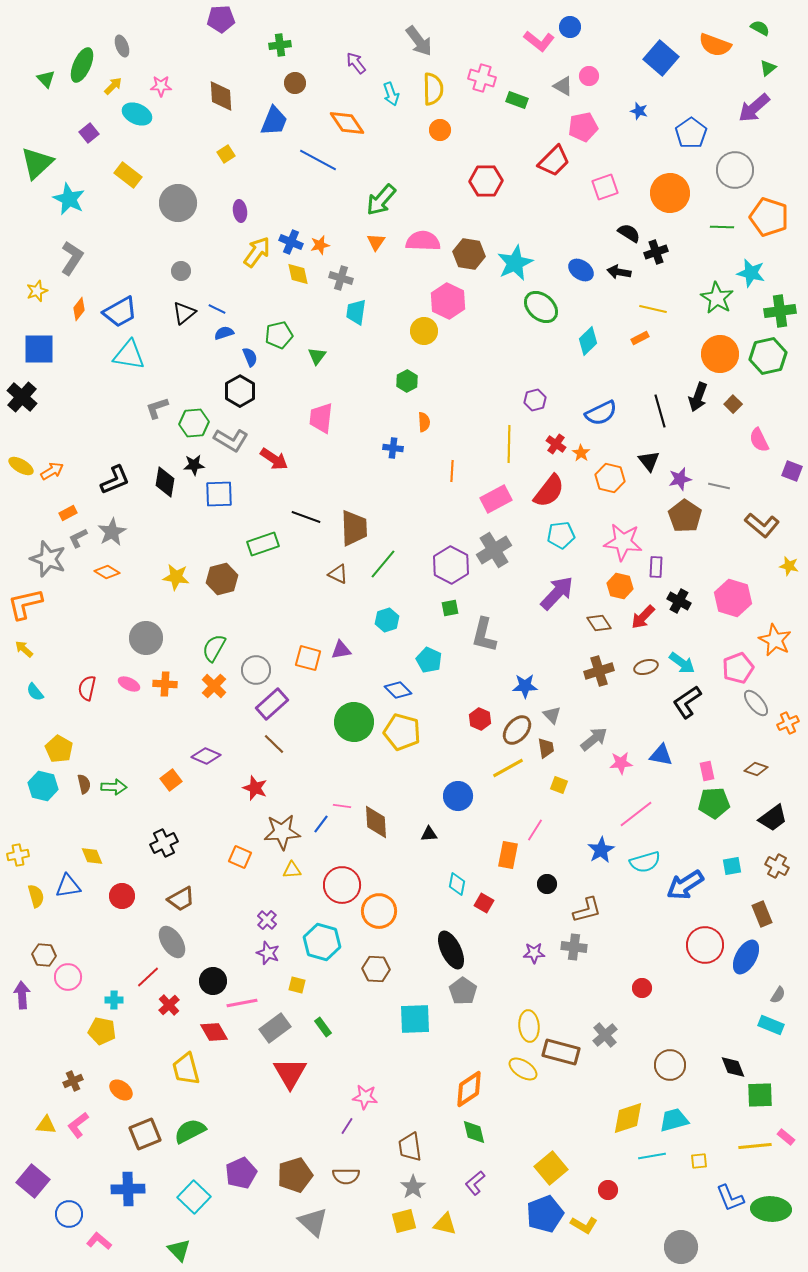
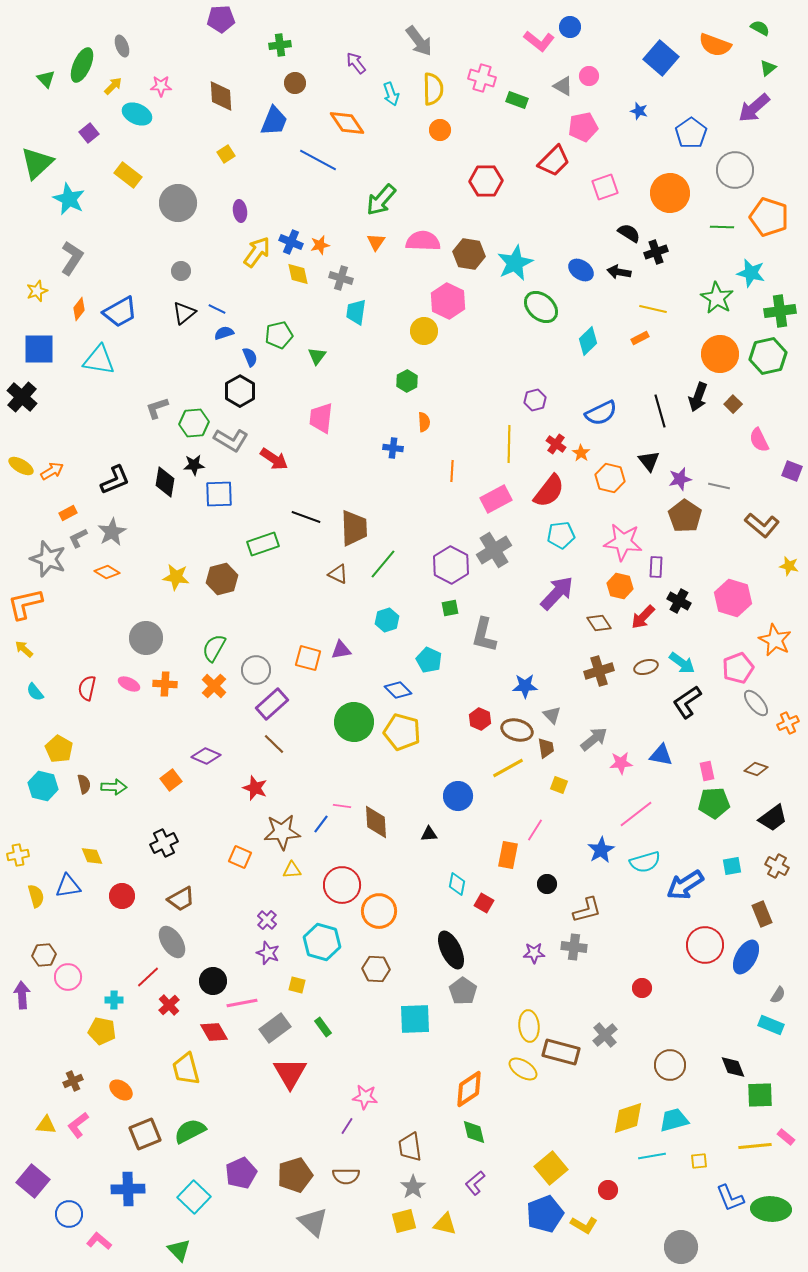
cyan triangle at (129, 355): moved 30 px left, 5 px down
brown ellipse at (517, 730): rotated 64 degrees clockwise
brown hexagon at (44, 955): rotated 10 degrees counterclockwise
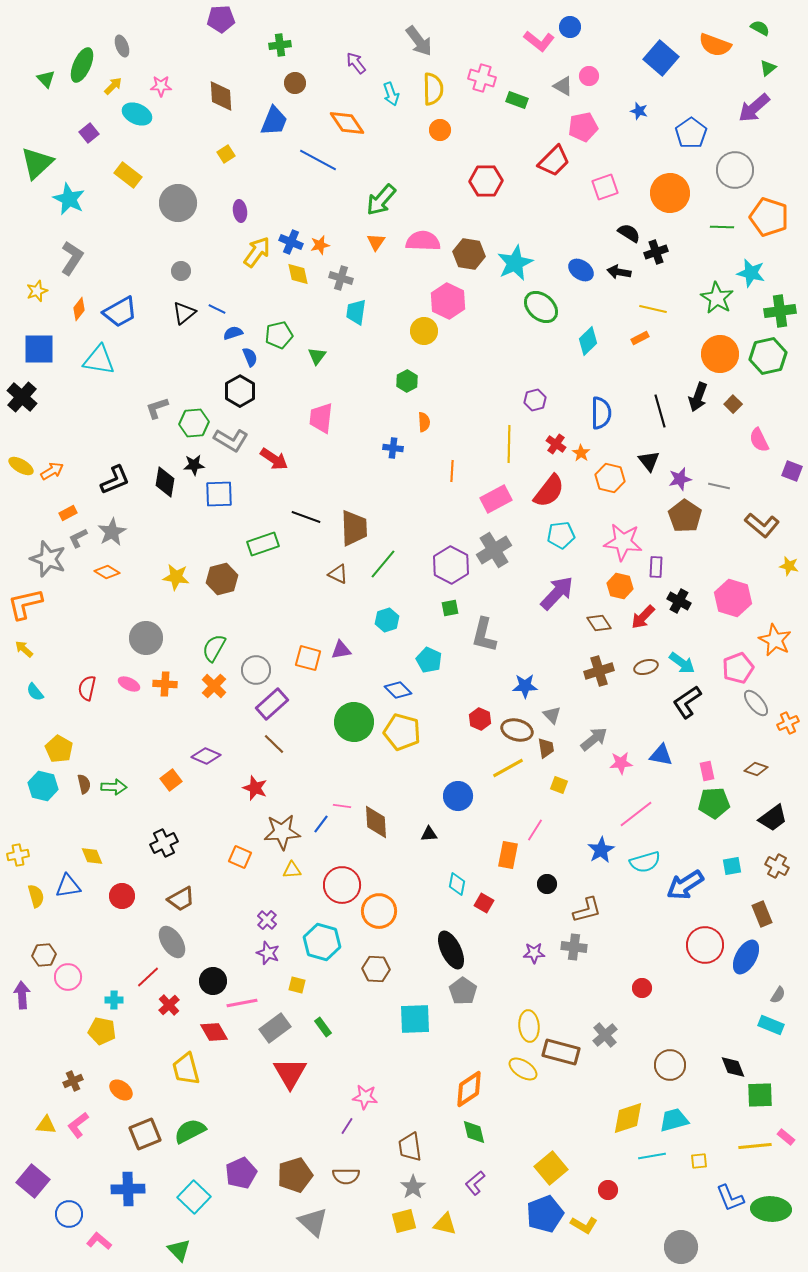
blue semicircle at (224, 333): moved 9 px right
blue semicircle at (601, 413): rotated 64 degrees counterclockwise
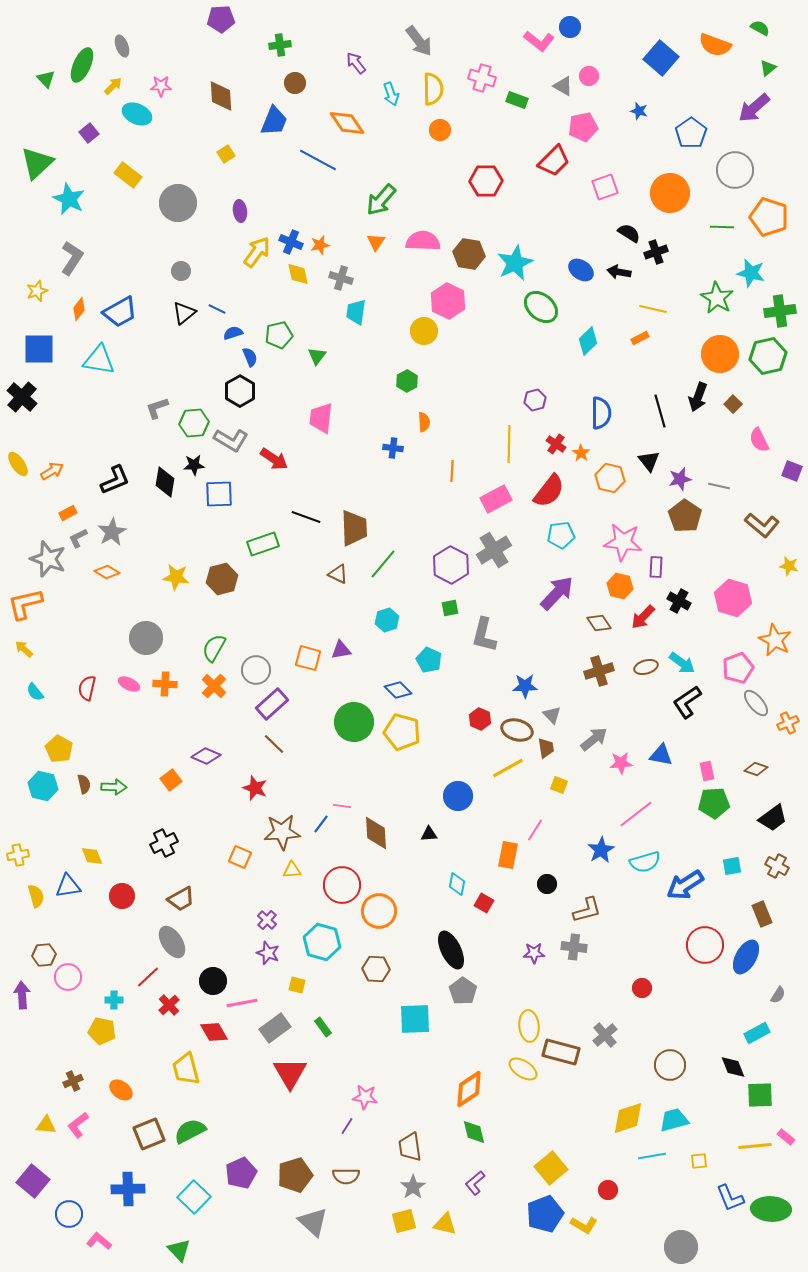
yellow ellipse at (21, 466): moved 3 px left, 2 px up; rotated 25 degrees clockwise
brown diamond at (376, 822): moved 11 px down
cyan rectangle at (771, 1025): moved 14 px left, 8 px down; rotated 50 degrees counterclockwise
brown square at (145, 1134): moved 4 px right
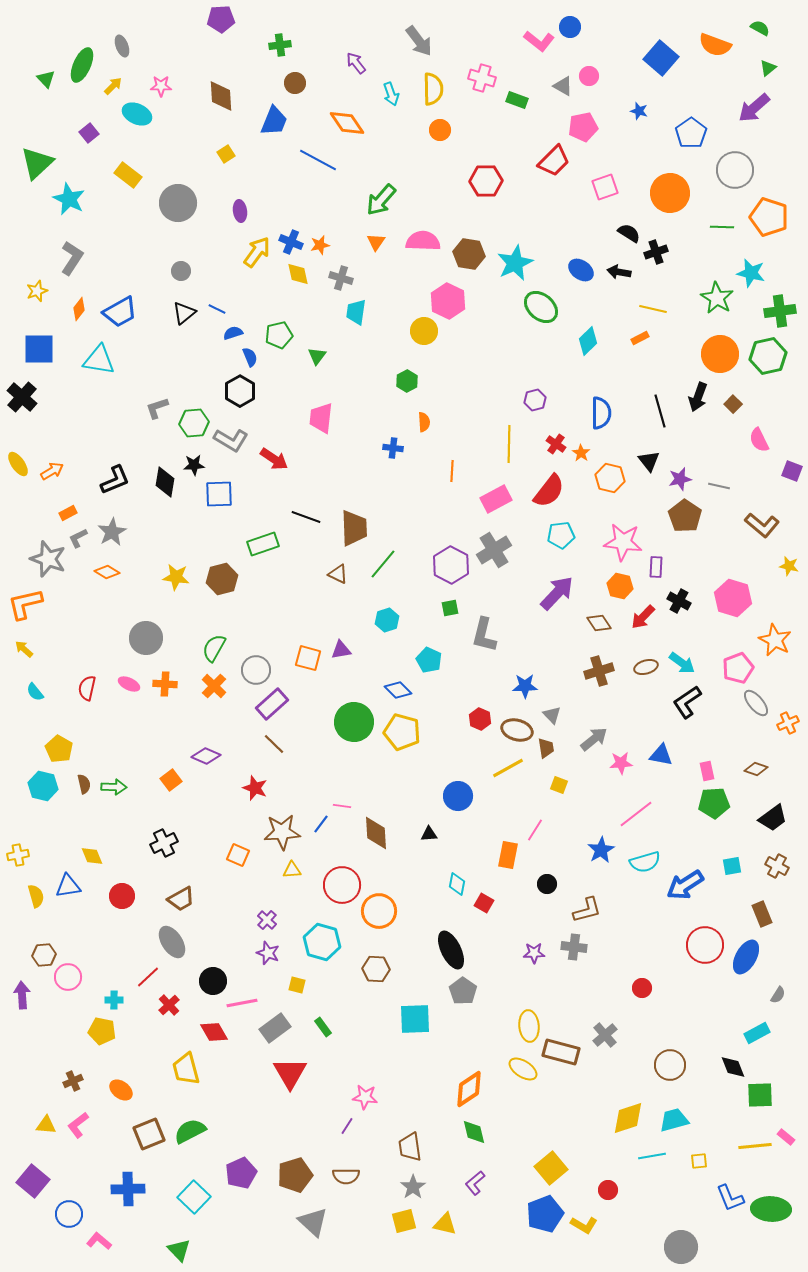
orange square at (240, 857): moved 2 px left, 2 px up
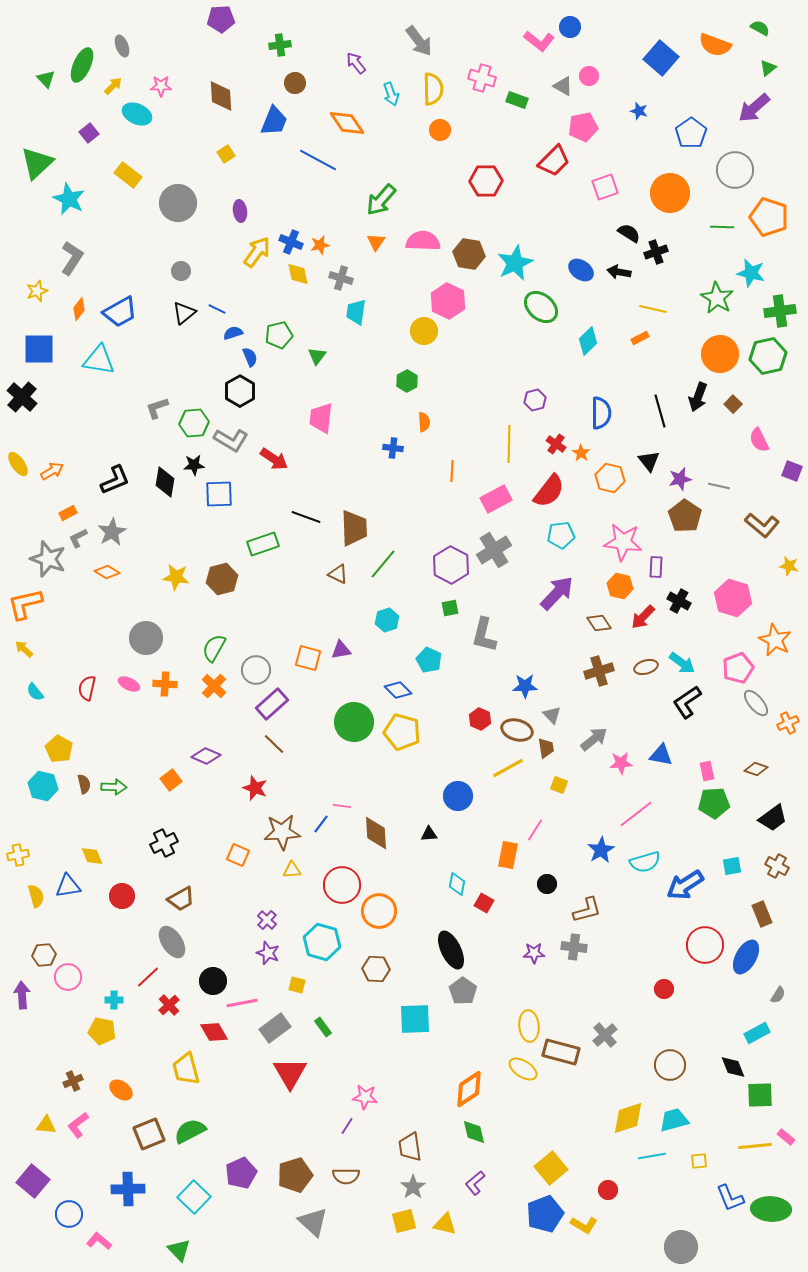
red circle at (642, 988): moved 22 px right, 1 px down
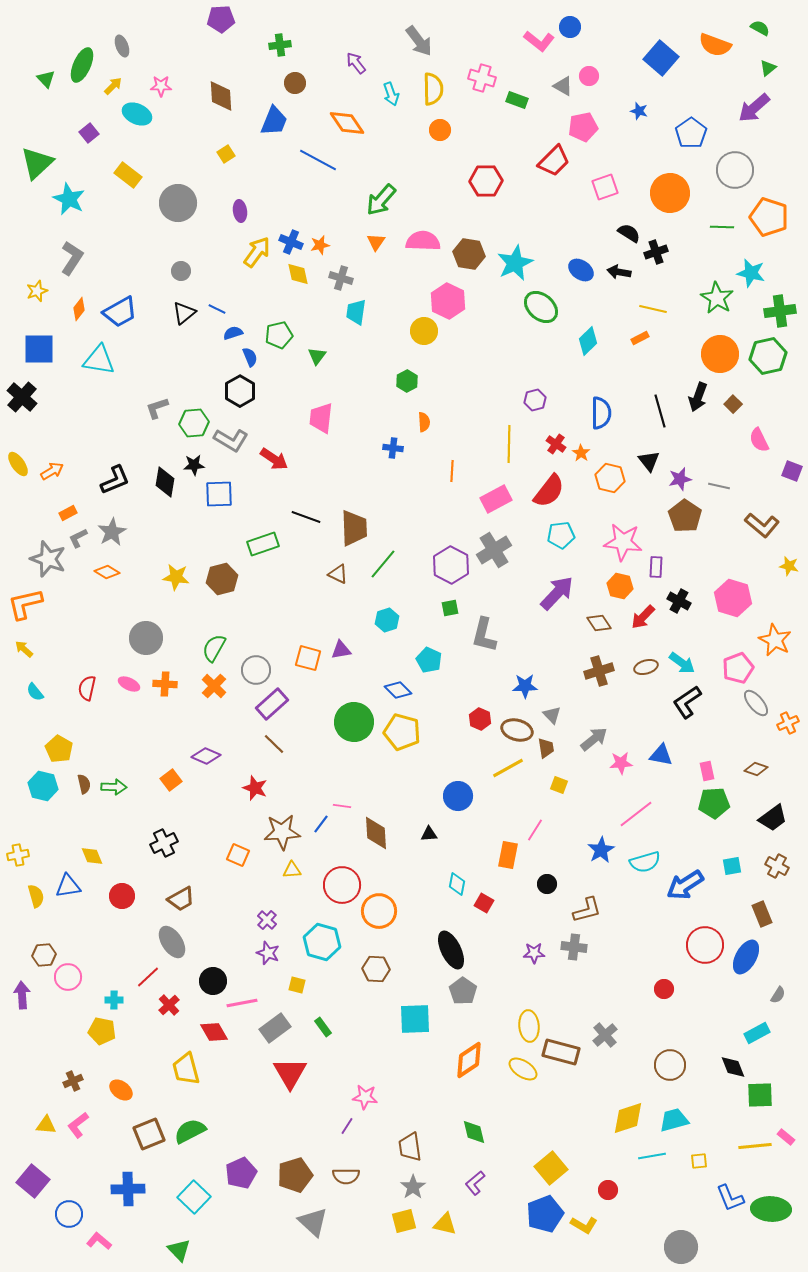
orange diamond at (469, 1089): moved 29 px up
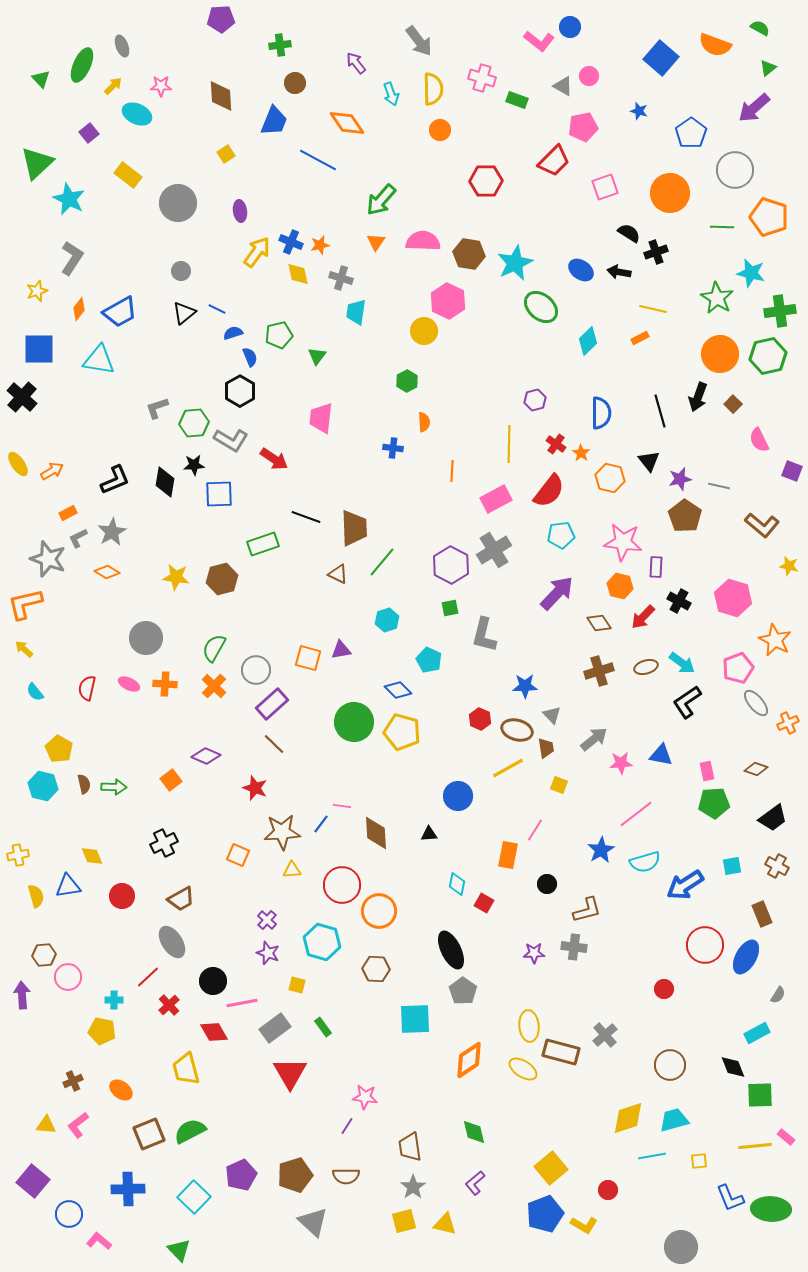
green triangle at (46, 79): moved 5 px left
green line at (383, 564): moved 1 px left, 2 px up
purple pentagon at (241, 1173): moved 2 px down
